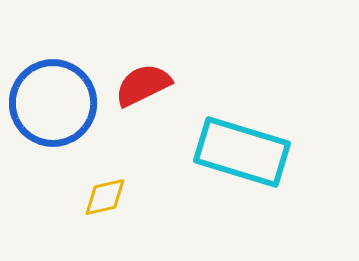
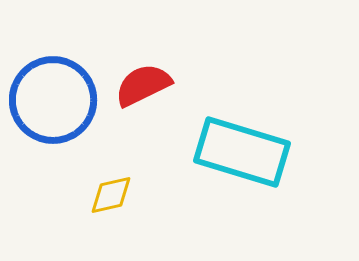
blue circle: moved 3 px up
yellow diamond: moved 6 px right, 2 px up
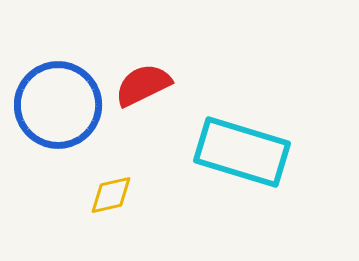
blue circle: moved 5 px right, 5 px down
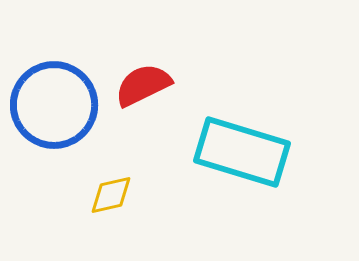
blue circle: moved 4 px left
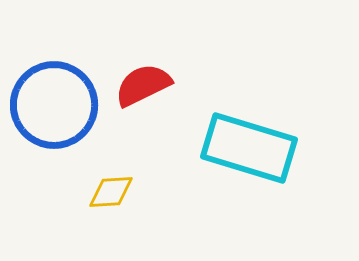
cyan rectangle: moved 7 px right, 4 px up
yellow diamond: moved 3 px up; rotated 9 degrees clockwise
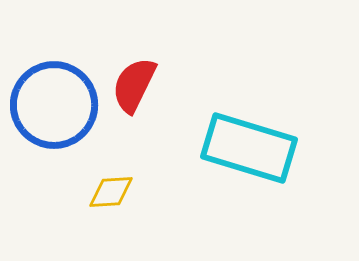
red semicircle: moved 9 px left; rotated 38 degrees counterclockwise
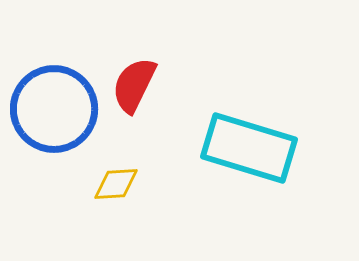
blue circle: moved 4 px down
yellow diamond: moved 5 px right, 8 px up
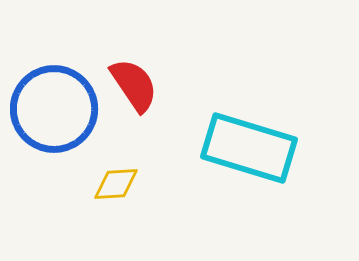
red semicircle: rotated 120 degrees clockwise
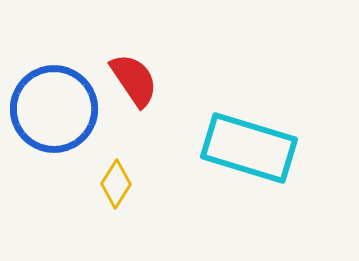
red semicircle: moved 5 px up
yellow diamond: rotated 54 degrees counterclockwise
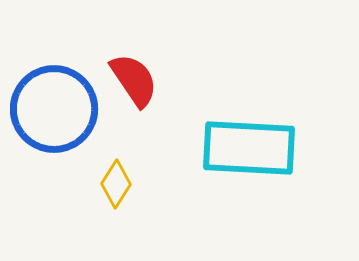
cyan rectangle: rotated 14 degrees counterclockwise
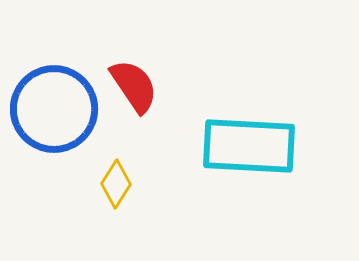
red semicircle: moved 6 px down
cyan rectangle: moved 2 px up
